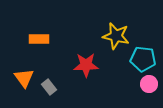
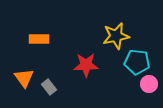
yellow star: rotated 24 degrees counterclockwise
cyan pentagon: moved 6 px left, 3 px down
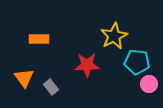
yellow star: moved 2 px left; rotated 16 degrees counterclockwise
red star: moved 1 px right
gray rectangle: moved 2 px right
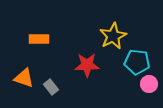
yellow star: moved 1 px left
orange triangle: rotated 35 degrees counterclockwise
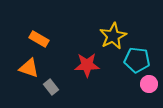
orange rectangle: rotated 30 degrees clockwise
cyan pentagon: moved 2 px up
orange triangle: moved 5 px right, 10 px up
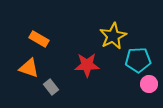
cyan pentagon: moved 1 px right; rotated 10 degrees counterclockwise
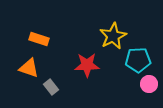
orange rectangle: rotated 12 degrees counterclockwise
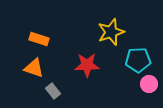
yellow star: moved 2 px left, 4 px up; rotated 8 degrees clockwise
orange triangle: moved 5 px right
gray rectangle: moved 2 px right, 4 px down
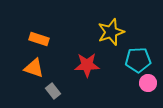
pink circle: moved 1 px left, 1 px up
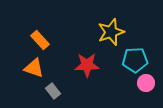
orange rectangle: moved 1 px right, 1 px down; rotated 30 degrees clockwise
cyan pentagon: moved 3 px left
pink circle: moved 2 px left
